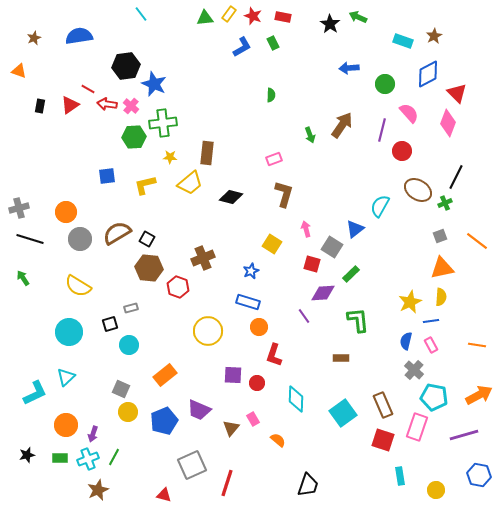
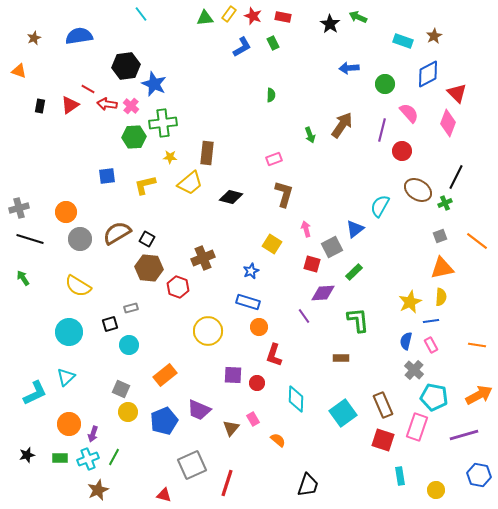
gray square at (332, 247): rotated 30 degrees clockwise
green rectangle at (351, 274): moved 3 px right, 2 px up
orange circle at (66, 425): moved 3 px right, 1 px up
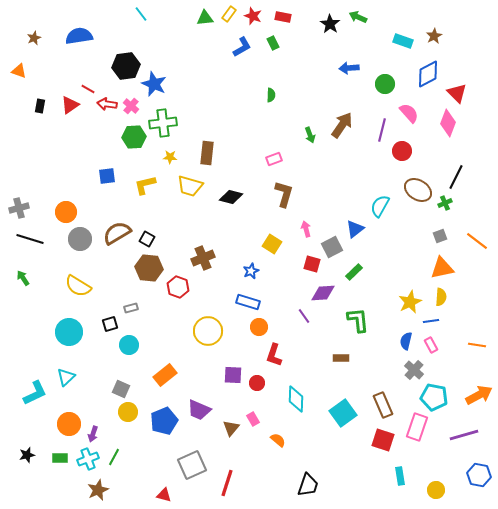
yellow trapezoid at (190, 183): moved 3 px down; rotated 56 degrees clockwise
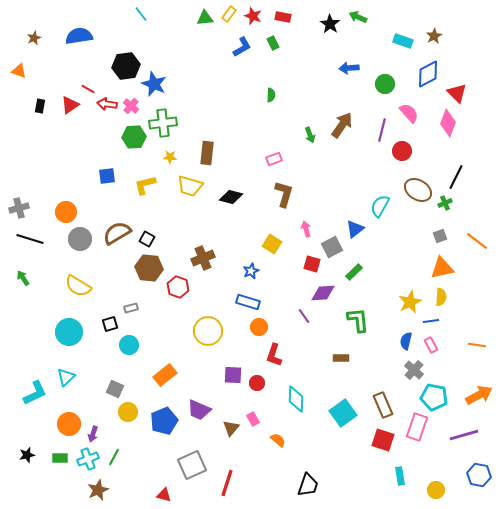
gray square at (121, 389): moved 6 px left
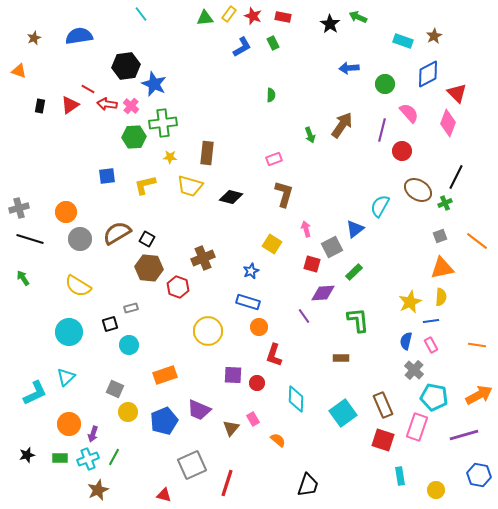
orange rectangle at (165, 375): rotated 20 degrees clockwise
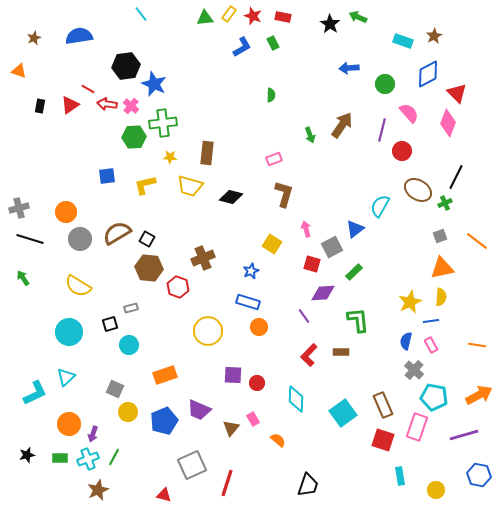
red L-shape at (274, 355): moved 35 px right; rotated 25 degrees clockwise
brown rectangle at (341, 358): moved 6 px up
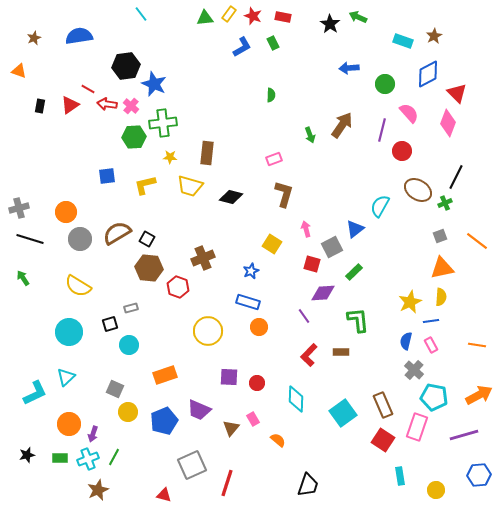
purple square at (233, 375): moved 4 px left, 2 px down
red square at (383, 440): rotated 15 degrees clockwise
blue hexagon at (479, 475): rotated 15 degrees counterclockwise
